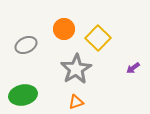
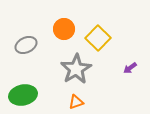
purple arrow: moved 3 px left
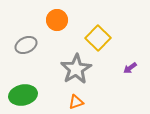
orange circle: moved 7 px left, 9 px up
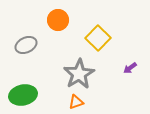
orange circle: moved 1 px right
gray star: moved 3 px right, 5 px down
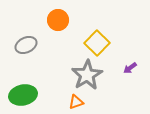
yellow square: moved 1 px left, 5 px down
gray star: moved 8 px right, 1 px down
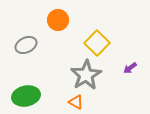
gray star: moved 1 px left
green ellipse: moved 3 px right, 1 px down
orange triangle: rotated 49 degrees clockwise
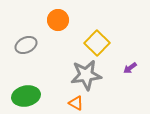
gray star: rotated 24 degrees clockwise
orange triangle: moved 1 px down
